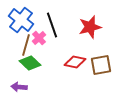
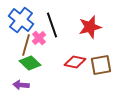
purple arrow: moved 2 px right, 2 px up
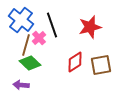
red diamond: rotated 45 degrees counterclockwise
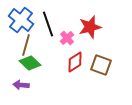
black line: moved 4 px left, 1 px up
pink cross: moved 28 px right
brown square: rotated 30 degrees clockwise
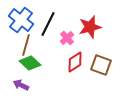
black line: rotated 45 degrees clockwise
purple arrow: rotated 21 degrees clockwise
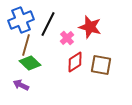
blue cross: rotated 30 degrees clockwise
red star: rotated 30 degrees clockwise
brown square: rotated 10 degrees counterclockwise
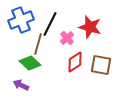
black line: moved 2 px right
brown line: moved 12 px right, 1 px up
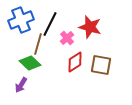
purple arrow: rotated 84 degrees counterclockwise
